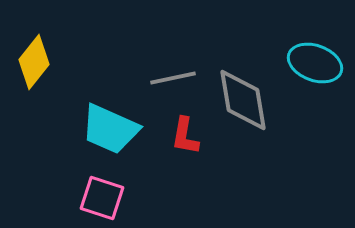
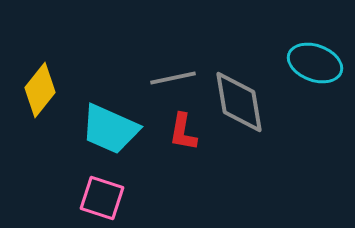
yellow diamond: moved 6 px right, 28 px down
gray diamond: moved 4 px left, 2 px down
red L-shape: moved 2 px left, 4 px up
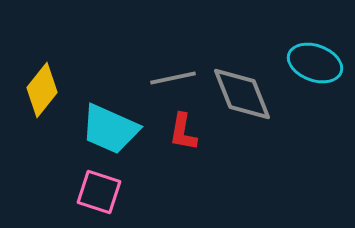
yellow diamond: moved 2 px right
gray diamond: moved 3 px right, 8 px up; rotated 12 degrees counterclockwise
pink square: moved 3 px left, 6 px up
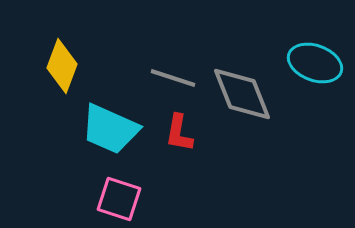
gray line: rotated 30 degrees clockwise
yellow diamond: moved 20 px right, 24 px up; rotated 18 degrees counterclockwise
red L-shape: moved 4 px left, 1 px down
pink square: moved 20 px right, 7 px down
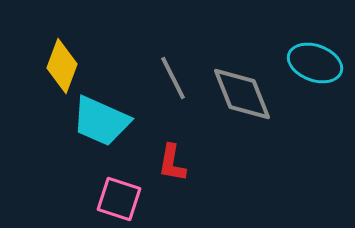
gray line: rotated 45 degrees clockwise
cyan trapezoid: moved 9 px left, 8 px up
red L-shape: moved 7 px left, 30 px down
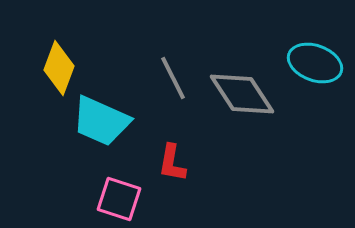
yellow diamond: moved 3 px left, 2 px down
gray diamond: rotated 12 degrees counterclockwise
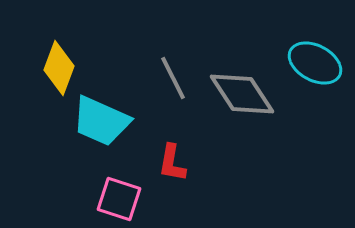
cyan ellipse: rotated 8 degrees clockwise
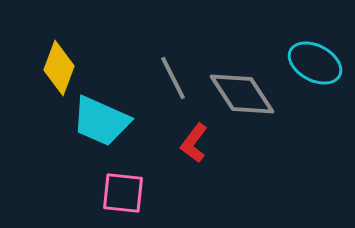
red L-shape: moved 22 px right, 20 px up; rotated 27 degrees clockwise
pink square: moved 4 px right, 6 px up; rotated 12 degrees counterclockwise
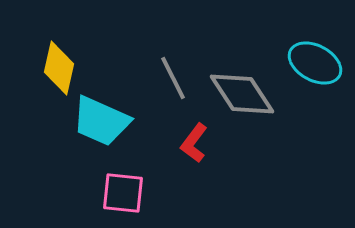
yellow diamond: rotated 8 degrees counterclockwise
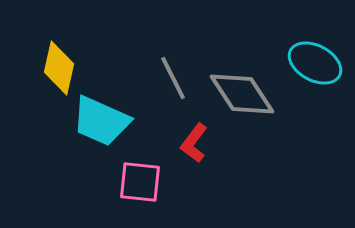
pink square: moved 17 px right, 11 px up
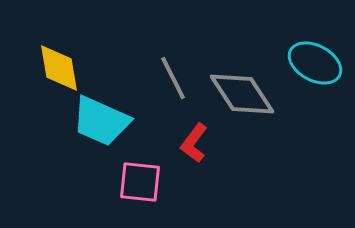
yellow diamond: rotated 22 degrees counterclockwise
